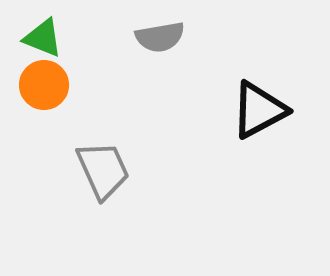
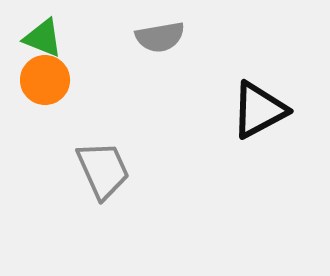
orange circle: moved 1 px right, 5 px up
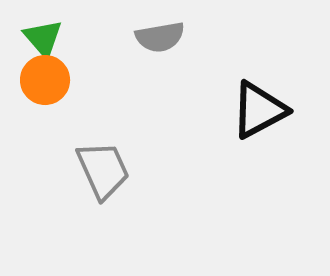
green triangle: rotated 27 degrees clockwise
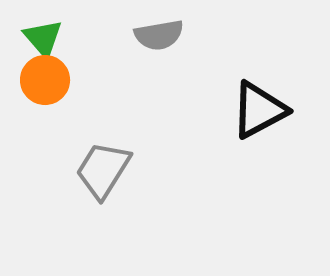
gray semicircle: moved 1 px left, 2 px up
gray trapezoid: rotated 124 degrees counterclockwise
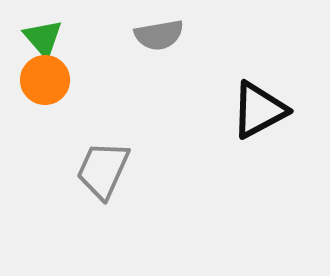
gray trapezoid: rotated 8 degrees counterclockwise
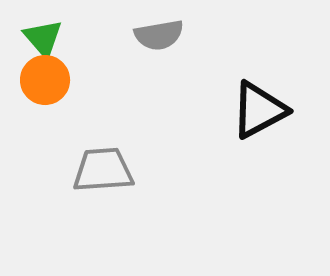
gray trapezoid: rotated 62 degrees clockwise
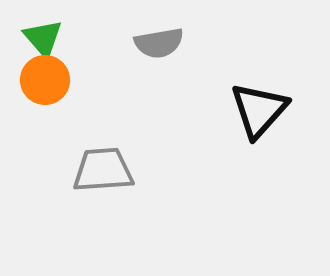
gray semicircle: moved 8 px down
black triangle: rotated 20 degrees counterclockwise
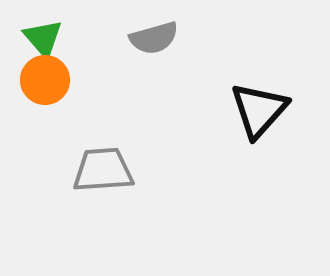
gray semicircle: moved 5 px left, 5 px up; rotated 6 degrees counterclockwise
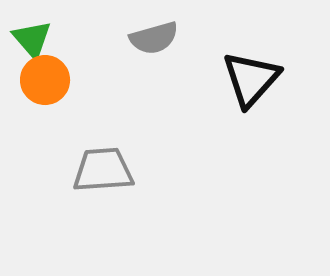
green triangle: moved 11 px left, 1 px down
black triangle: moved 8 px left, 31 px up
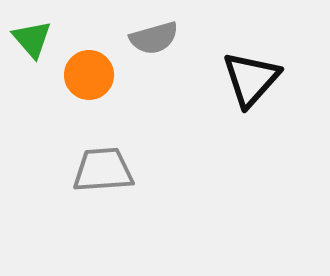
orange circle: moved 44 px right, 5 px up
